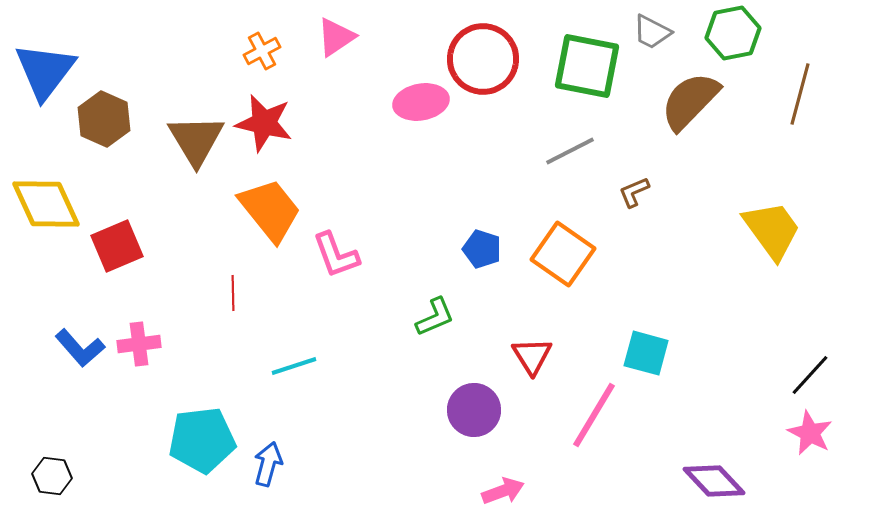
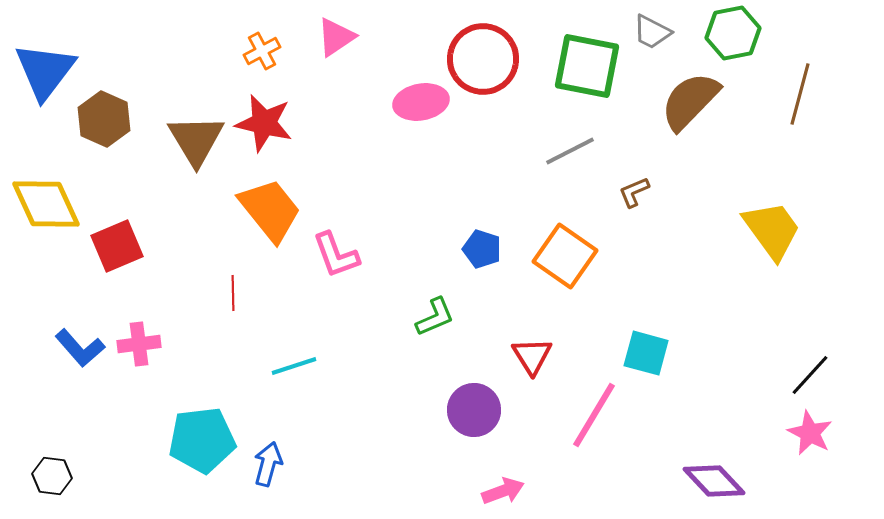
orange square: moved 2 px right, 2 px down
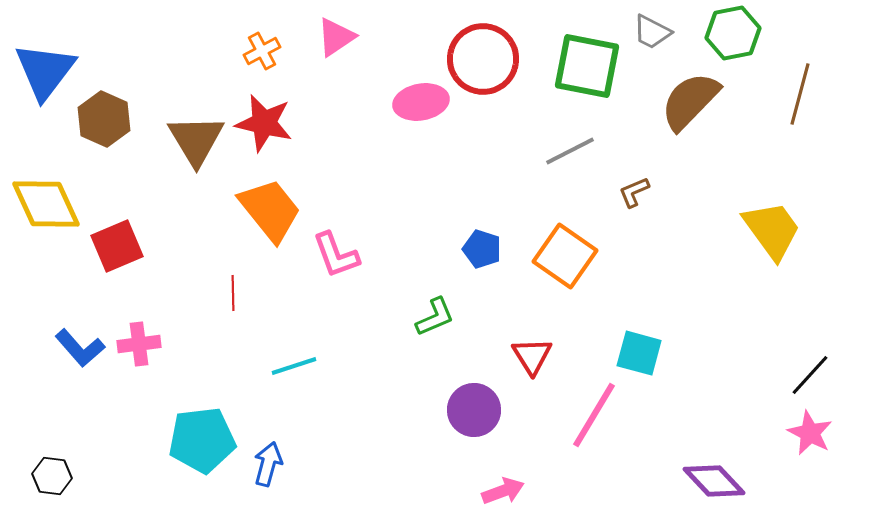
cyan square: moved 7 px left
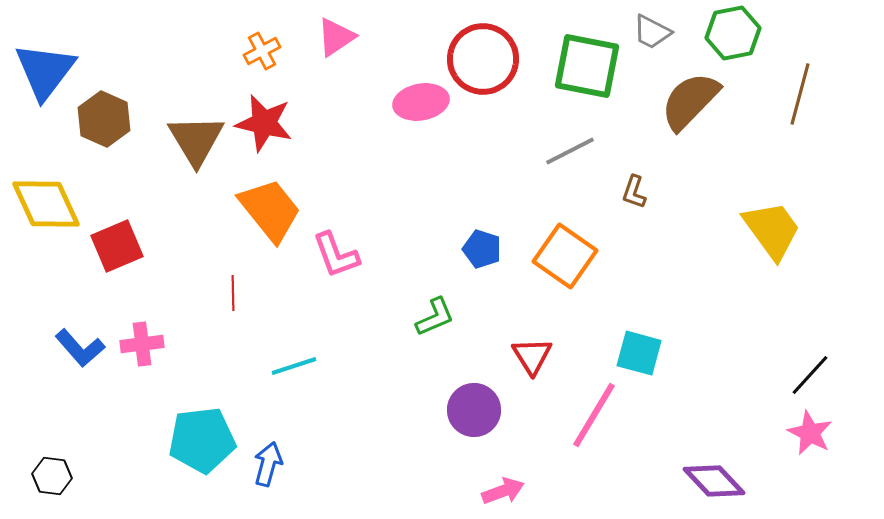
brown L-shape: rotated 48 degrees counterclockwise
pink cross: moved 3 px right
